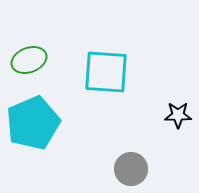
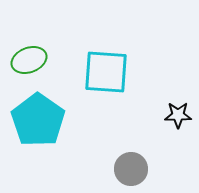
cyan pentagon: moved 5 px right, 3 px up; rotated 14 degrees counterclockwise
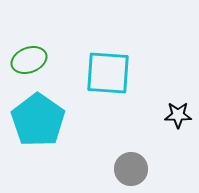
cyan square: moved 2 px right, 1 px down
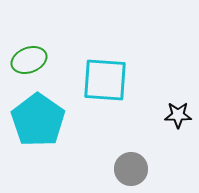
cyan square: moved 3 px left, 7 px down
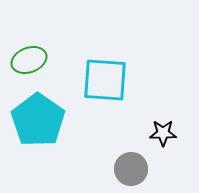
black star: moved 15 px left, 18 px down
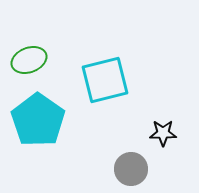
cyan square: rotated 18 degrees counterclockwise
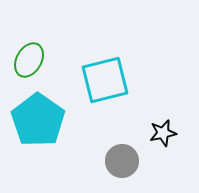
green ellipse: rotated 40 degrees counterclockwise
black star: rotated 12 degrees counterclockwise
gray circle: moved 9 px left, 8 px up
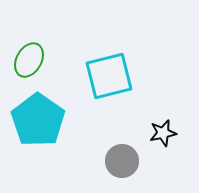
cyan square: moved 4 px right, 4 px up
